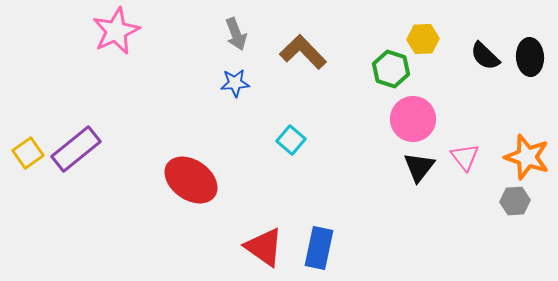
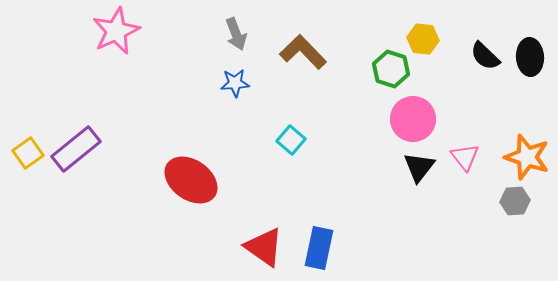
yellow hexagon: rotated 8 degrees clockwise
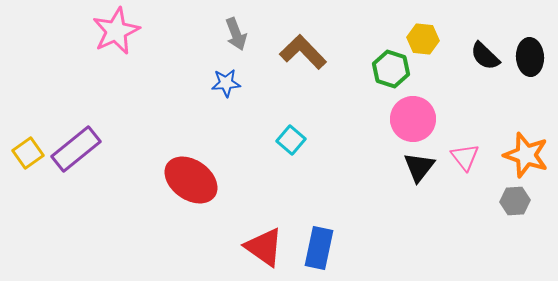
blue star: moved 9 px left
orange star: moved 1 px left, 2 px up
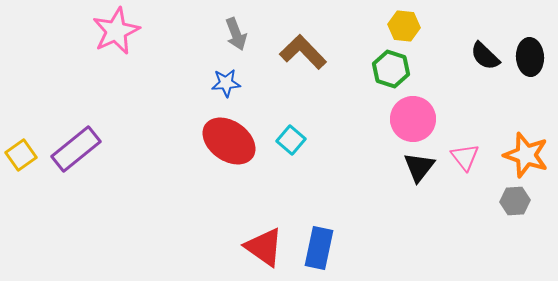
yellow hexagon: moved 19 px left, 13 px up
yellow square: moved 7 px left, 2 px down
red ellipse: moved 38 px right, 39 px up
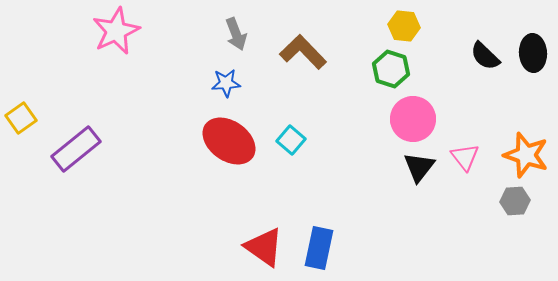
black ellipse: moved 3 px right, 4 px up
yellow square: moved 37 px up
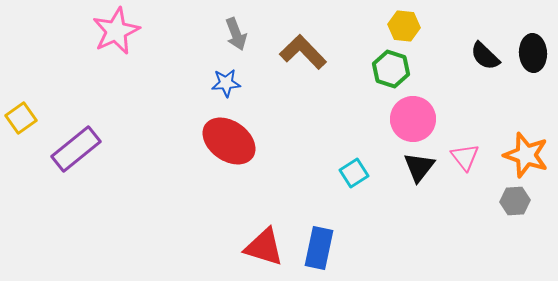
cyan square: moved 63 px right, 33 px down; rotated 16 degrees clockwise
red triangle: rotated 18 degrees counterclockwise
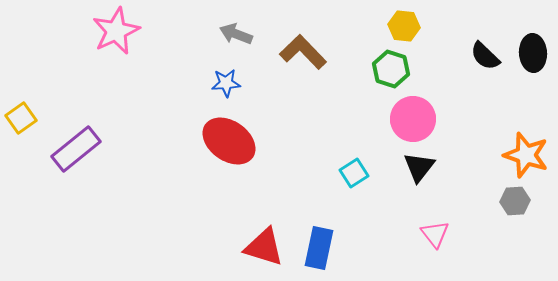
gray arrow: rotated 132 degrees clockwise
pink triangle: moved 30 px left, 77 px down
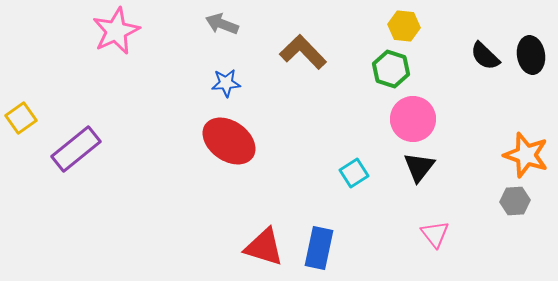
gray arrow: moved 14 px left, 10 px up
black ellipse: moved 2 px left, 2 px down; rotated 6 degrees counterclockwise
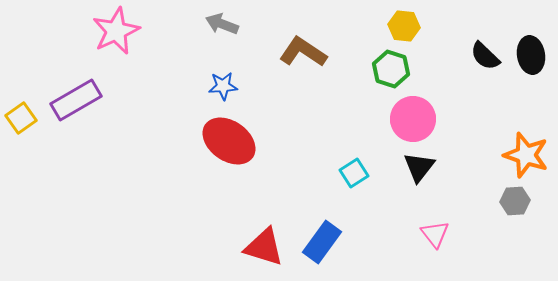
brown L-shape: rotated 12 degrees counterclockwise
blue star: moved 3 px left, 3 px down
purple rectangle: moved 49 px up; rotated 9 degrees clockwise
blue rectangle: moved 3 px right, 6 px up; rotated 24 degrees clockwise
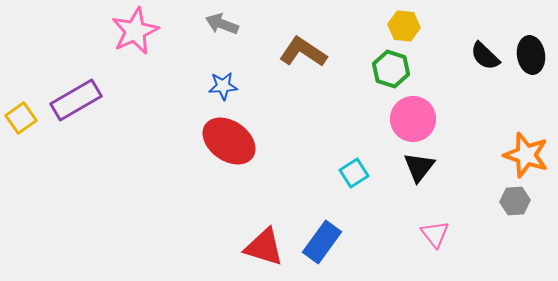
pink star: moved 19 px right
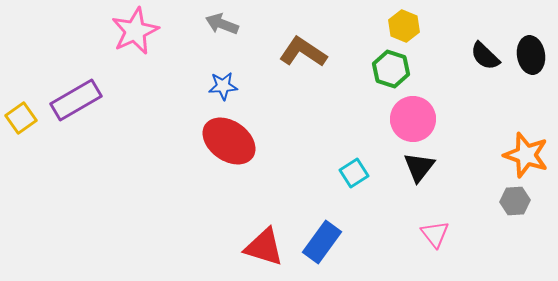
yellow hexagon: rotated 16 degrees clockwise
